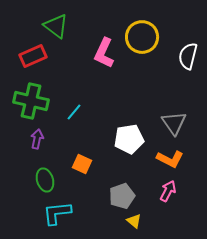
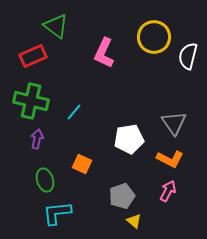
yellow circle: moved 12 px right
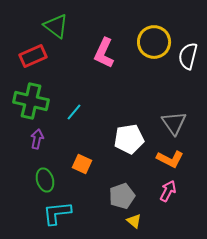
yellow circle: moved 5 px down
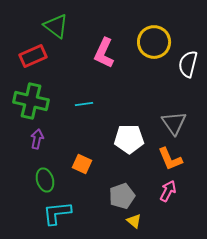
white semicircle: moved 8 px down
cyan line: moved 10 px right, 8 px up; rotated 42 degrees clockwise
white pentagon: rotated 8 degrees clockwise
orange L-shape: rotated 40 degrees clockwise
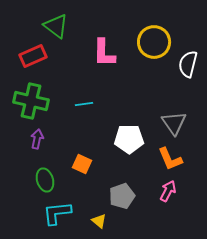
pink L-shape: rotated 24 degrees counterclockwise
yellow triangle: moved 35 px left
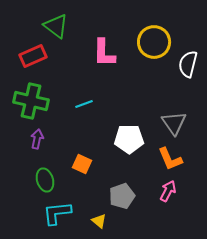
cyan line: rotated 12 degrees counterclockwise
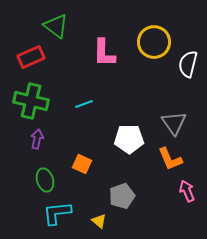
red rectangle: moved 2 px left, 1 px down
pink arrow: moved 19 px right; rotated 50 degrees counterclockwise
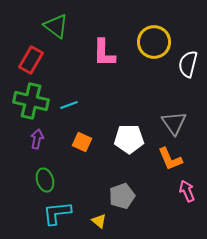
red rectangle: moved 3 px down; rotated 36 degrees counterclockwise
cyan line: moved 15 px left, 1 px down
orange square: moved 22 px up
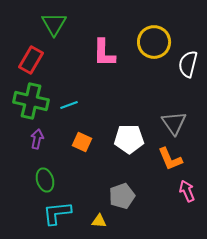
green triangle: moved 2 px left, 2 px up; rotated 24 degrees clockwise
yellow triangle: rotated 35 degrees counterclockwise
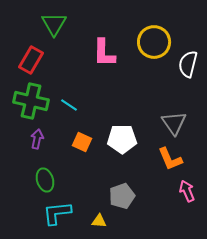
cyan line: rotated 54 degrees clockwise
white pentagon: moved 7 px left
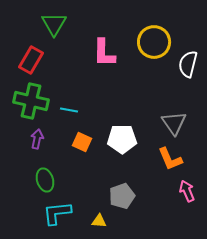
cyan line: moved 5 px down; rotated 24 degrees counterclockwise
